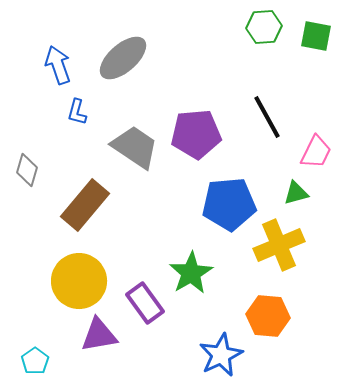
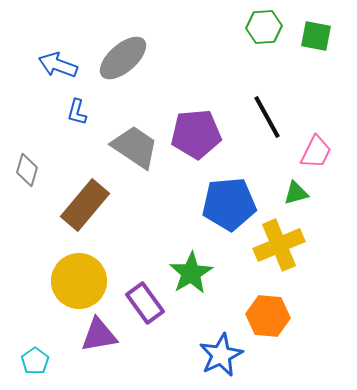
blue arrow: rotated 51 degrees counterclockwise
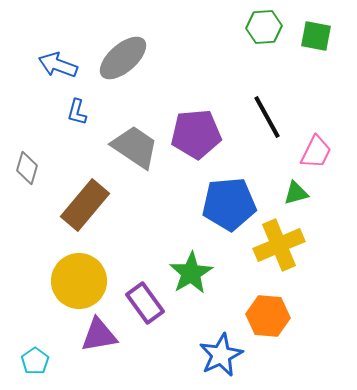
gray diamond: moved 2 px up
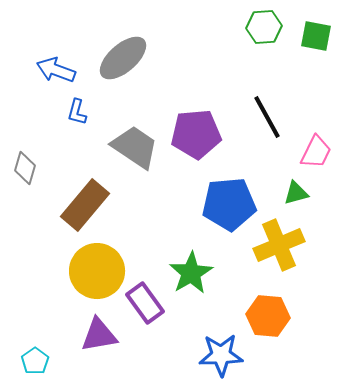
blue arrow: moved 2 px left, 5 px down
gray diamond: moved 2 px left
yellow circle: moved 18 px right, 10 px up
blue star: rotated 24 degrees clockwise
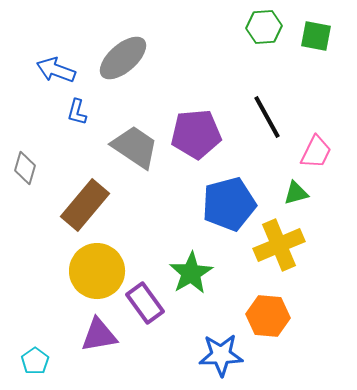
blue pentagon: rotated 10 degrees counterclockwise
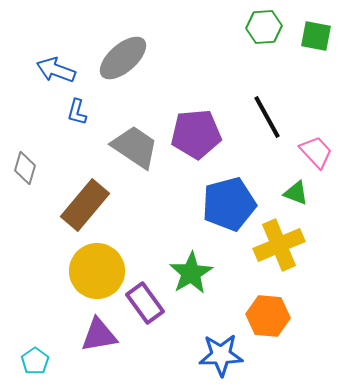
pink trapezoid: rotated 69 degrees counterclockwise
green triangle: rotated 36 degrees clockwise
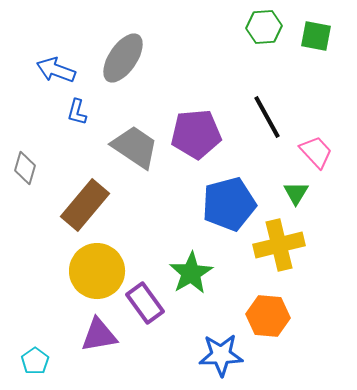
gray ellipse: rotated 15 degrees counterclockwise
green triangle: rotated 40 degrees clockwise
yellow cross: rotated 9 degrees clockwise
